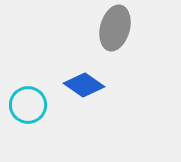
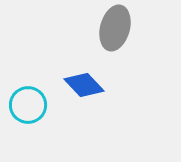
blue diamond: rotated 12 degrees clockwise
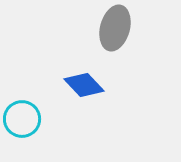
cyan circle: moved 6 px left, 14 px down
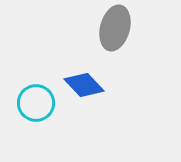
cyan circle: moved 14 px right, 16 px up
